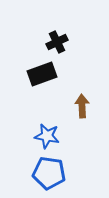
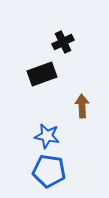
black cross: moved 6 px right
blue pentagon: moved 2 px up
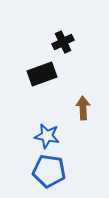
brown arrow: moved 1 px right, 2 px down
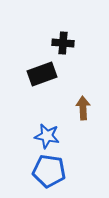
black cross: moved 1 px down; rotated 30 degrees clockwise
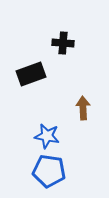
black rectangle: moved 11 px left
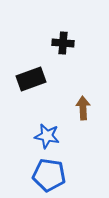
black rectangle: moved 5 px down
blue pentagon: moved 4 px down
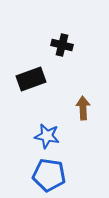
black cross: moved 1 px left, 2 px down; rotated 10 degrees clockwise
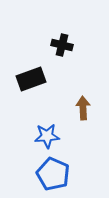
blue star: rotated 15 degrees counterclockwise
blue pentagon: moved 4 px right, 1 px up; rotated 16 degrees clockwise
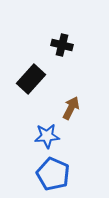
black rectangle: rotated 28 degrees counterclockwise
brown arrow: moved 12 px left; rotated 30 degrees clockwise
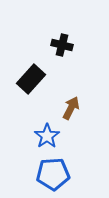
blue star: rotated 30 degrees counterclockwise
blue pentagon: rotated 28 degrees counterclockwise
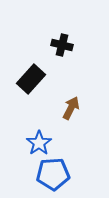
blue star: moved 8 px left, 7 px down
